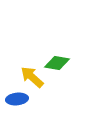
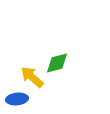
green diamond: rotated 25 degrees counterclockwise
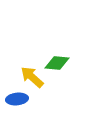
green diamond: rotated 20 degrees clockwise
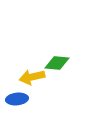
yellow arrow: rotated 55 degrees counterclockwise
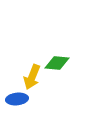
yellow arrow: rotated 55 degrees counterclockwise
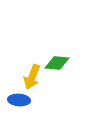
blue ellipse: moved 2 px right, 1 px down; rotated 10 degrees clockwise
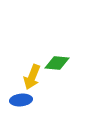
blue ellipse: moved 2 px right; rotated 10 degrees counterclockwise
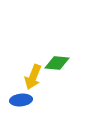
yellow arrow: moved 1 px right
